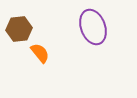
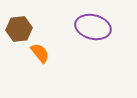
purple ellipse: rotated 56 degrees counterclockwise
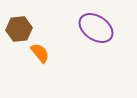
purple ellipse: moved 3 px right, 1 px down; rotated 20 degrees clockwise
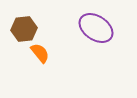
brown hexagon: moved 5 px right
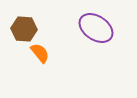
brown hexagon: rotated 10 degrees clockwise
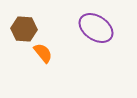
orange semicircle: moved 3 px right
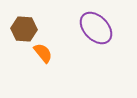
purple ellipse: rotated 12 degrees clockwise
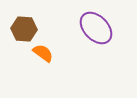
orange semicircle: rotated 15 degrees counterclockwise
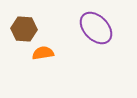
orange semicircle: rotated 45 degrees counterclockwise
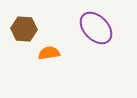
orange semicircle: moved 6 px right
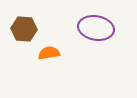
purple ellipse: rotated 36 degrees counterclockwise
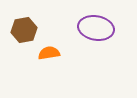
brown hexagon: moved 1 px down; rotated 15 degrees counterclockwise
